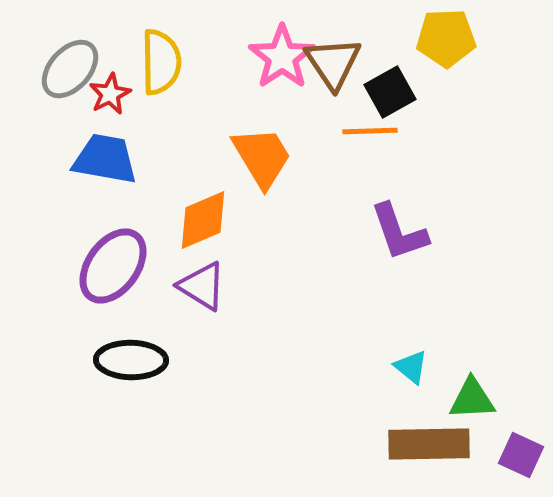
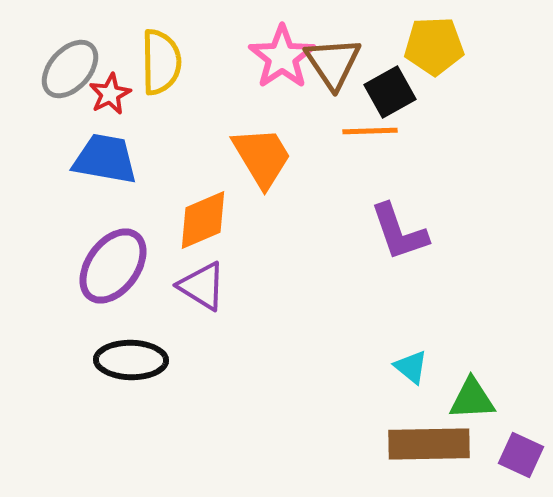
yellow pentagon: moved 12 px left, 8 px down
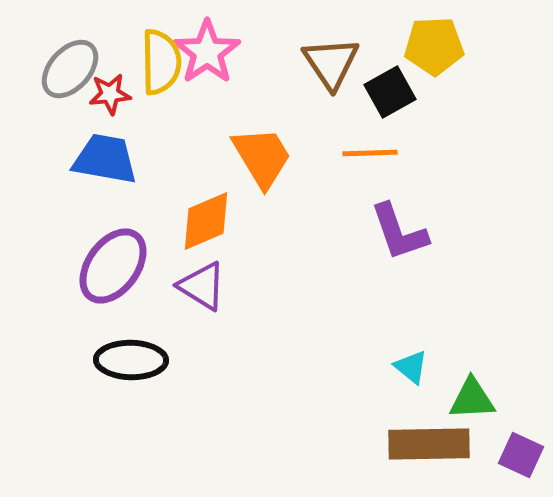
pink star: moved 75 px left, 5 px up
brown triangle: moved 2 px left
red star: rotated 21 degrees clockwise
orange line: moved 22 px down
orange diamond: moved 3 px right, 1 px down
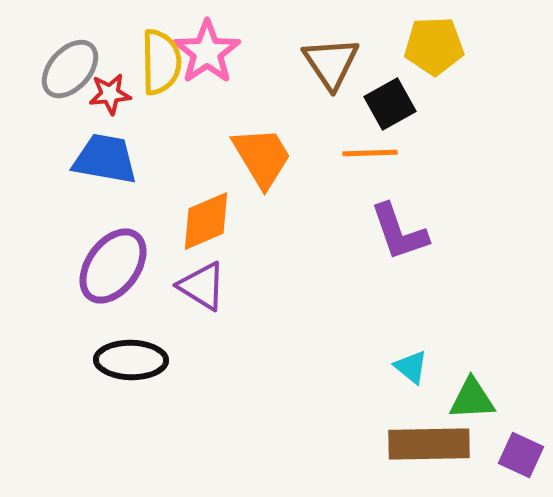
black square: moved 12 px down
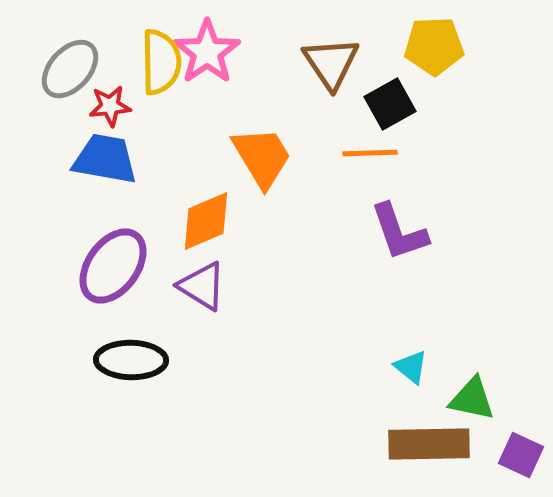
red star: moved 12 px down
green triangle: rotated 15 degrees clockwise
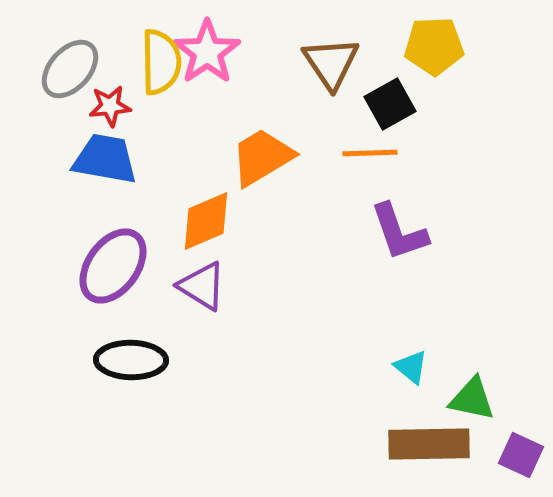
orange trapezoid: rotated 90 degrees counterclockwise
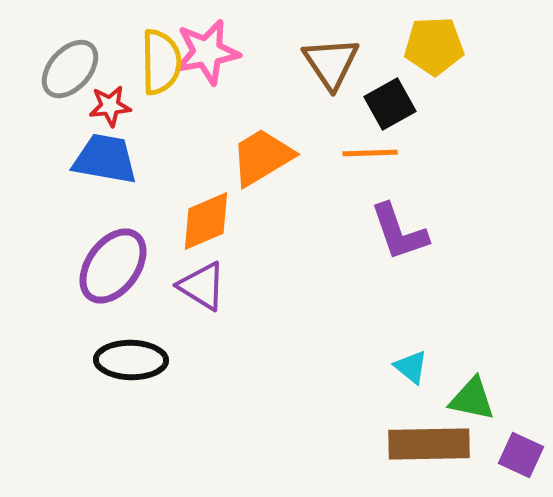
pink star: rotated 24 degrees clockwise
